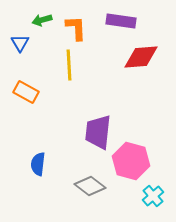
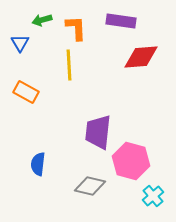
gray diamond: rotated 24 degrees counterclockwise
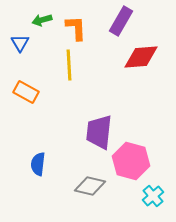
purple rectangle: rotated 68 degrees counterclockwise
purple trapezoid: moved 1 px right
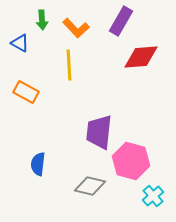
green arrow: rotated 78 degrees counterclockwise
orange L-shape: rotated 140 degrees clockwise
blue triangle: rotated 30 degrees counterclockwise
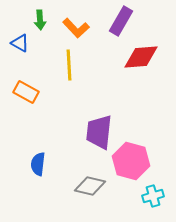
green arrow: moved 2 px left
cyan cross: rotated 25 degrees clockwise
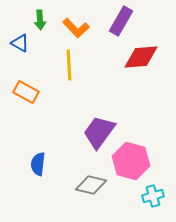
purple trapezoid: rotated 30 degrees clockwise
gray diamond: moved 1 px right, 1 px up
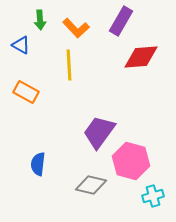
blue triangle: moved 1 px right, 2 px down
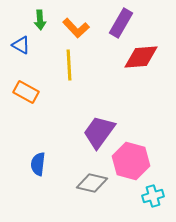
purple rectangle: moved 2 px down
gray diamond: moved 1 px right, 2 px up
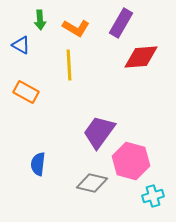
orange L-shape: rotated 16 degrees counterclockwise
